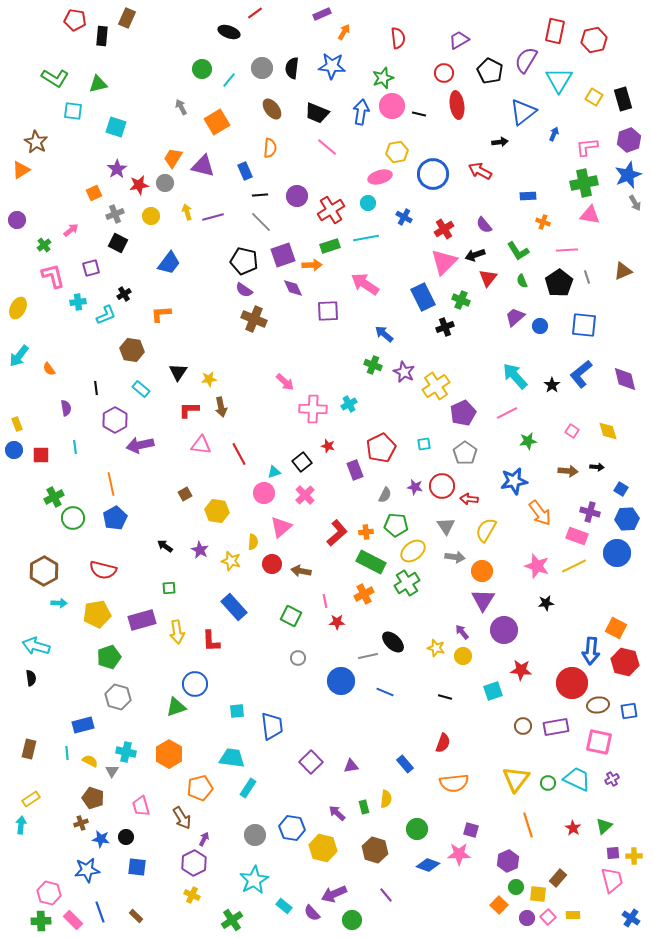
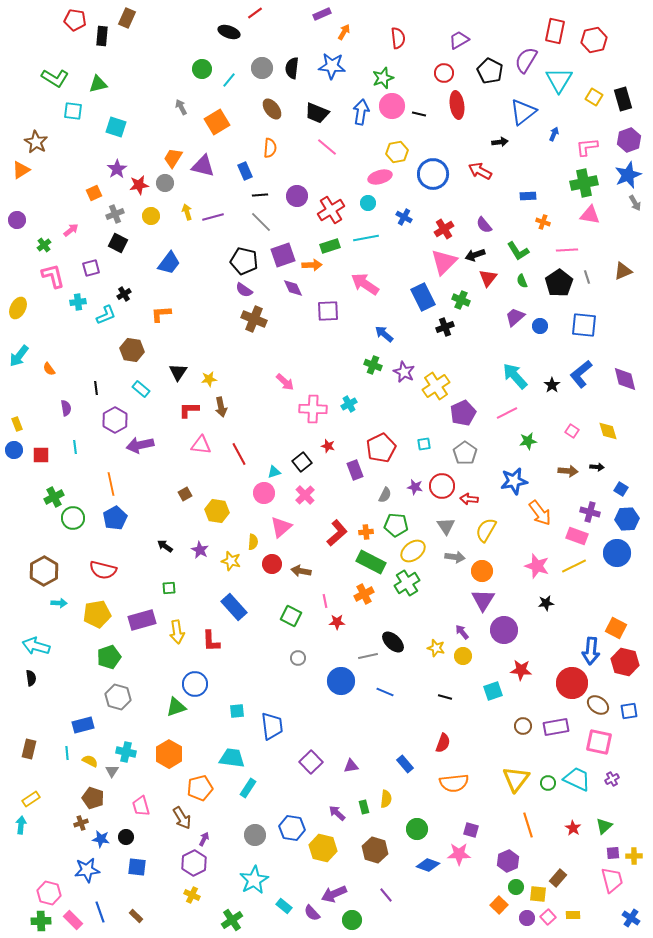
brown ellipse at (598, 705): rotated 45 degrees clockwise
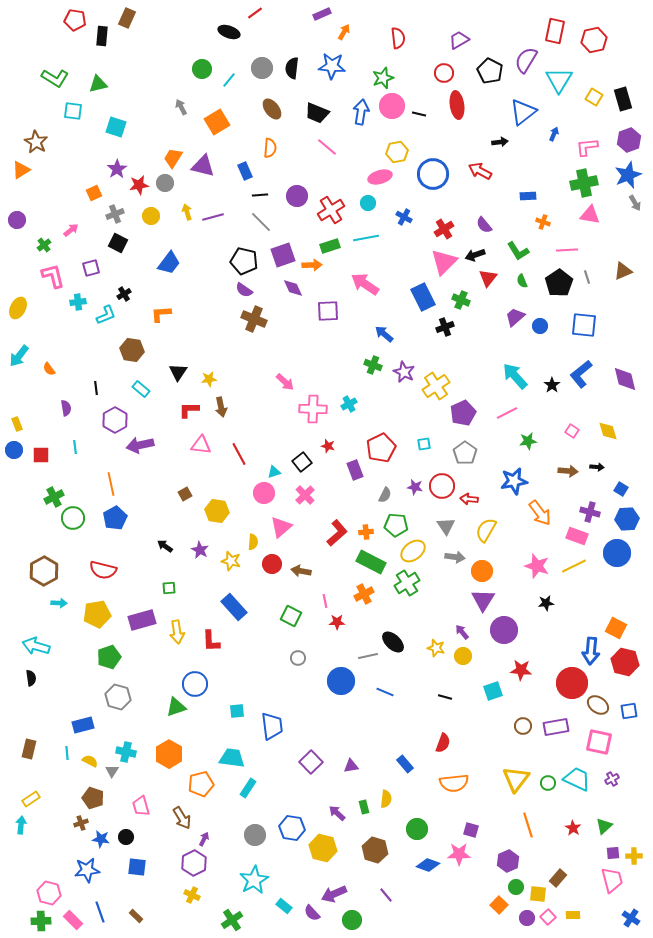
orange pentagon at (200, 788): moved 1 px right, 4 px up
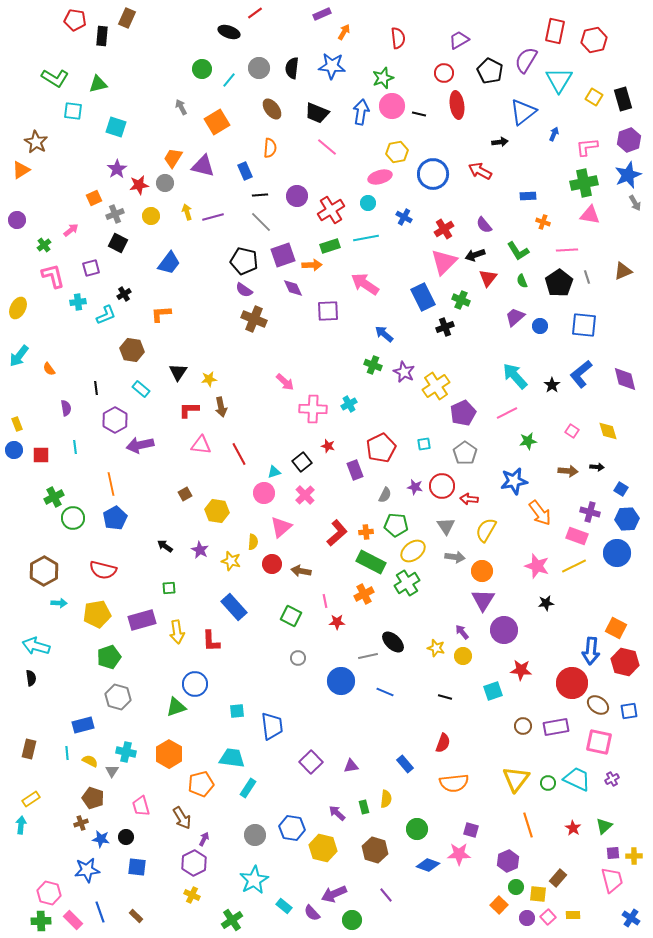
gray circle at (262, 68): moved 3 px left
orange square at (94, 193): moved 5 px down
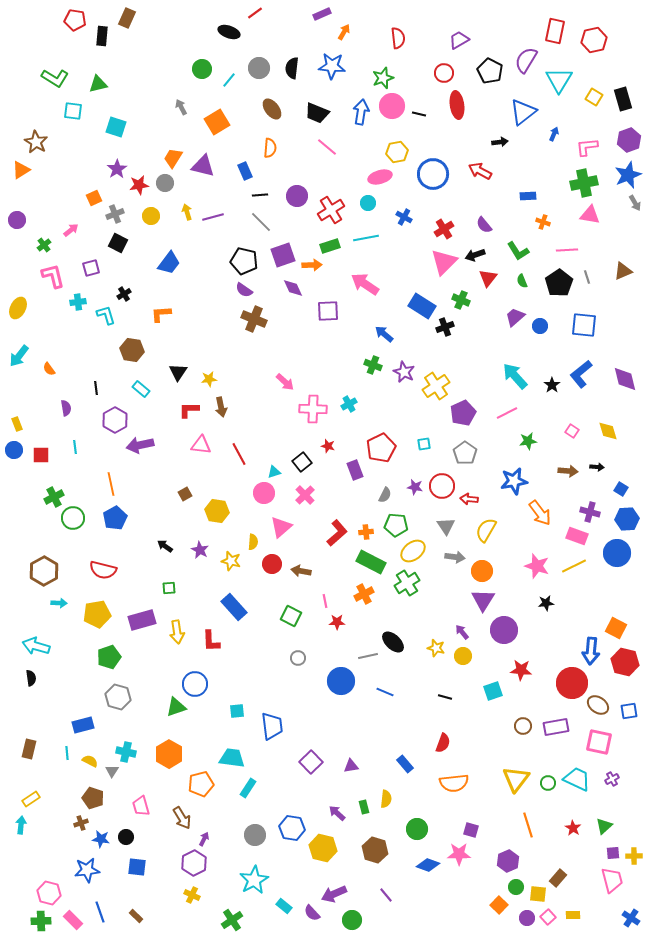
blue rectangle at (423, 297): moved 1 px left, 9 px down; rotated 32 degrees counterclockwise
cyan L-shape at (106, 315): rotated 85 degrees counterclockwise
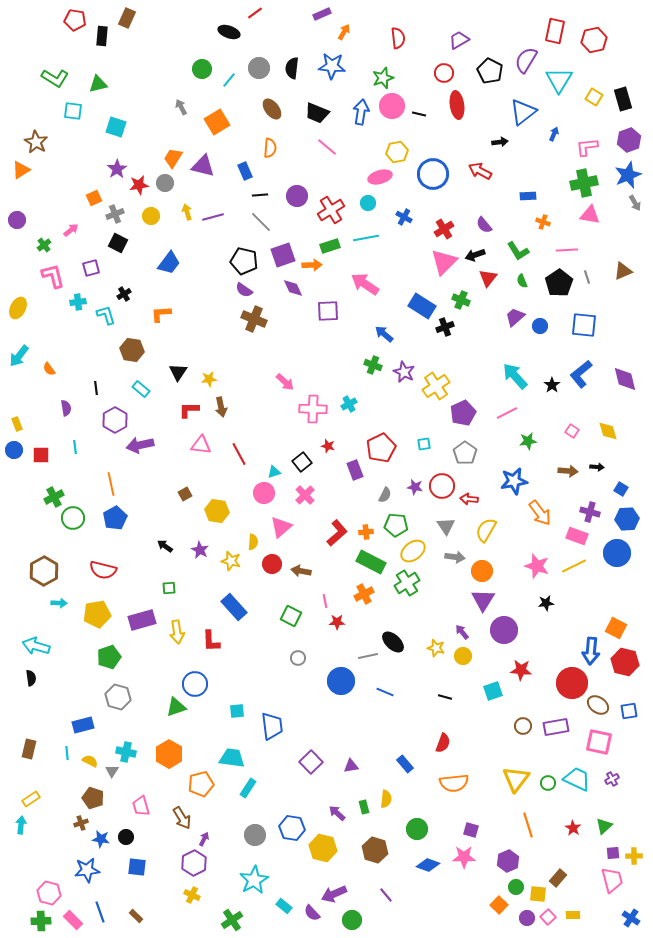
pink star at (459, 854): moved 5 px right, 3 px down
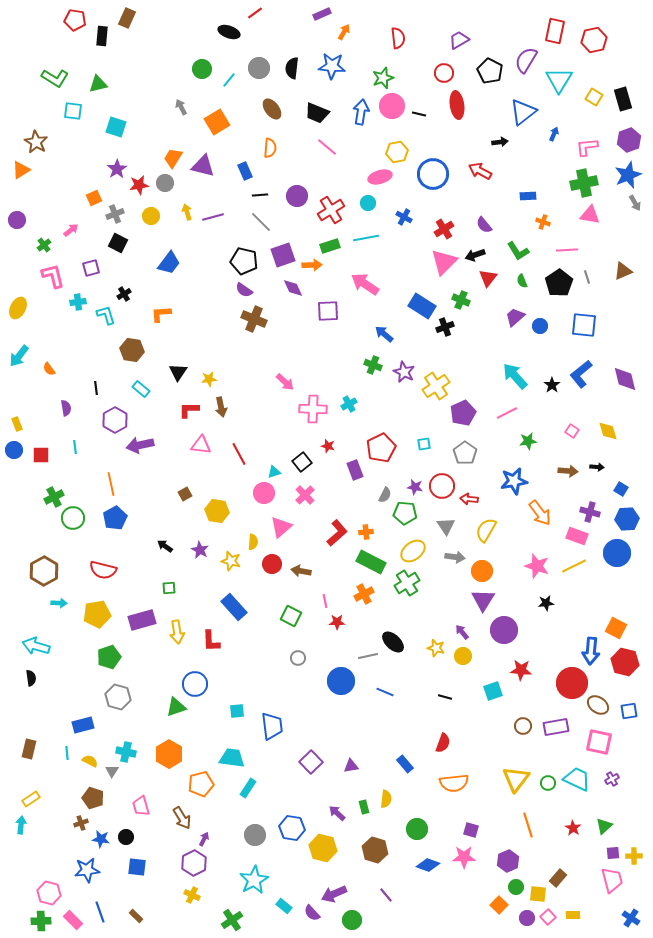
green pentagon at (396, 525): moved 9 px right, 12 px up
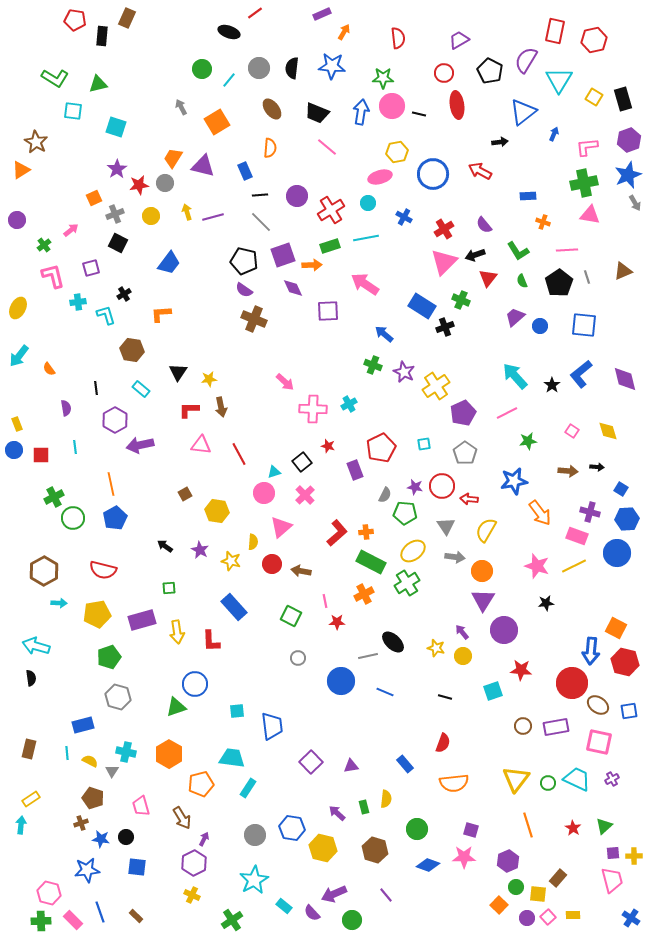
green star at (383, 78): rotated 20 degrees clockwise
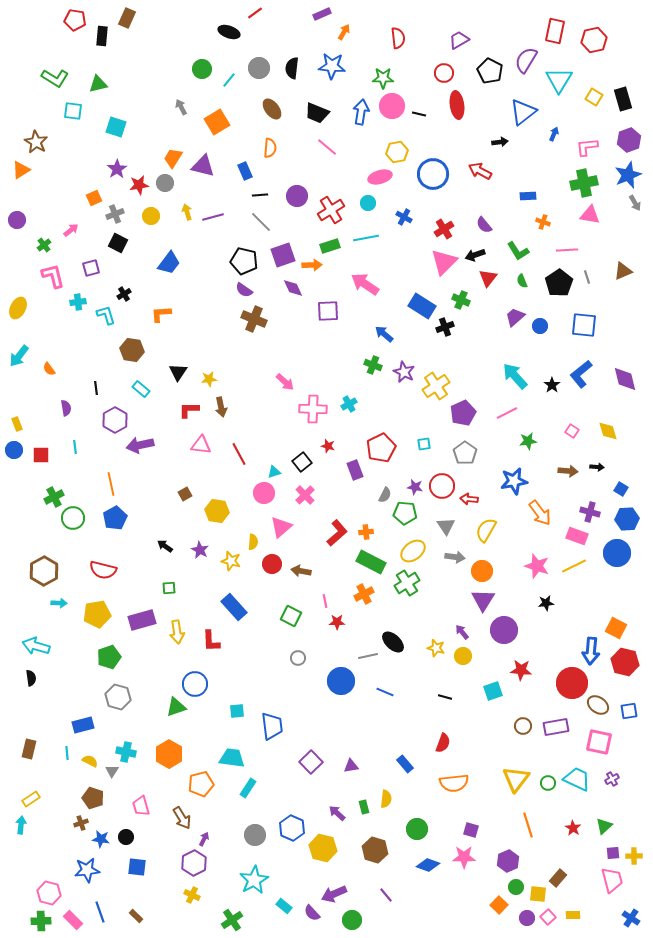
blue hexagon at (292, 828): rotated 15 degrees clockwise
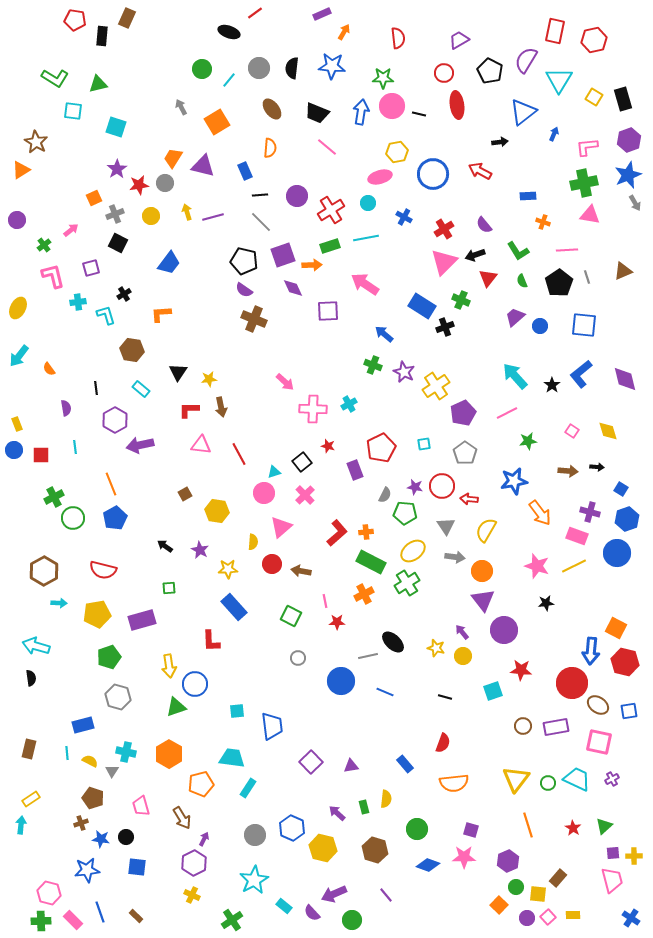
orange line at (111, 484): rotated 10 degrees counterclockwise
blue hexagon at (627, 519): rotated 15 degrees counterclockwise
yellow star at (231, 561): moved 3 px left, 8 px down; rotated 18 degrees counterclockwise
purple triangle at (483, 600): rotated 10 degrees counterclockwise
yellow arrow at (177, 632): moved 8 px left, 34 px down
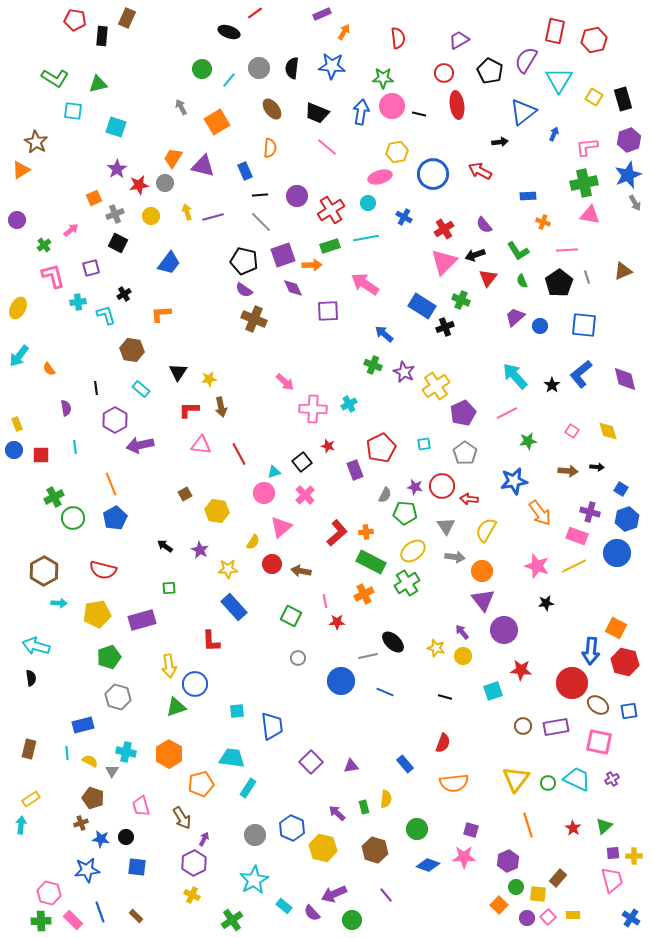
yellow semicircle at (253, 542): rotated 28 degrees clockwise
